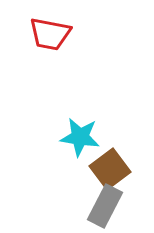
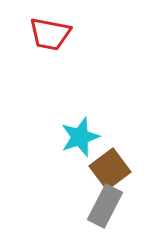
cyan star: rotated 27 degrees counterclockwise
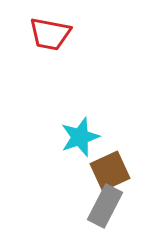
brown square: moved 2 px down; rotated 12 degrees clockwise
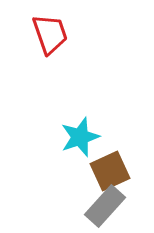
red trapezoid: rotated 120 degrees counterclockwise
gray rectangle: rotated 15 degrees clockwise
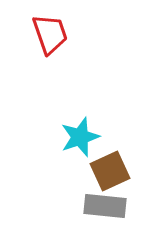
gray rectangle: rotated 54 degrees clockwise
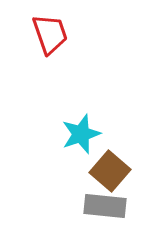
cyan star: moved 1 px right, 3 px up
brown square: rotated 24 degrees counterclockwise
